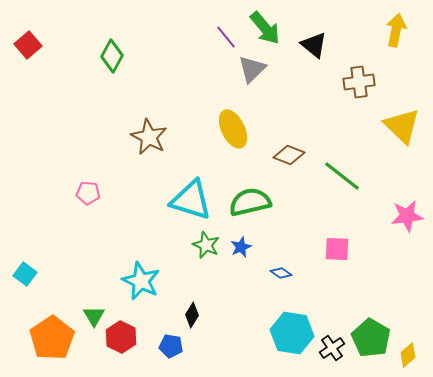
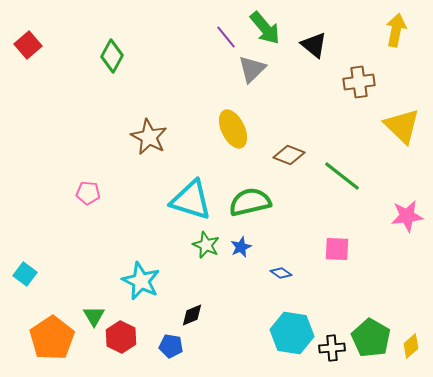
black diamond: rotated 35 degrees clockwise
black cross: rotated 30 degrees clockwise
yellow diamond: moved 3 px right, 9 px up
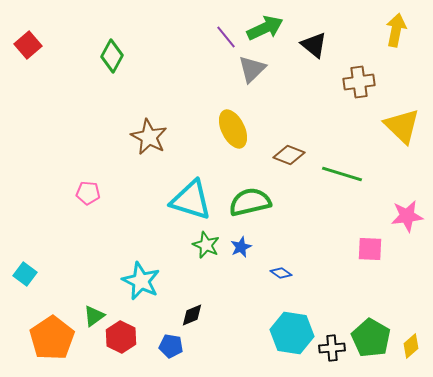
green arrow: rotated 75 degrees counterclockwise
green line: moved 2 px up; rotated 21 degrees counterclockwise
pink square: moved 33 px right
green triangle: rotated 25 degrees clockwise
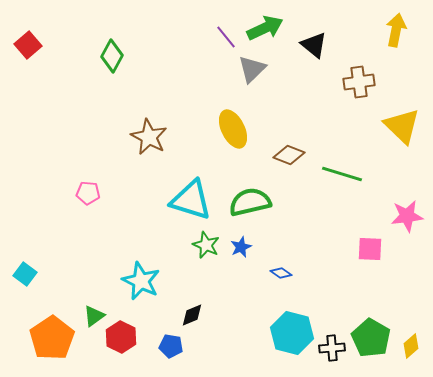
cyan hexagon: rotated 6 degrees clockwise
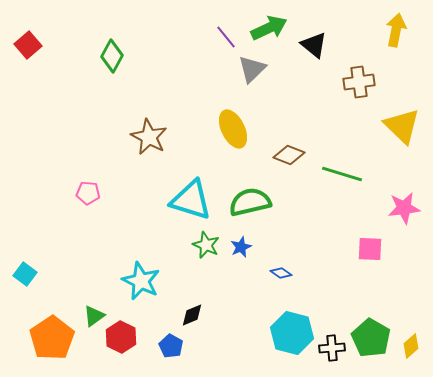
green arrow: moved 4 px right
pink star: moved 3 px left, 8 px up
blue pentagon: rotated 20 degrees clockwise
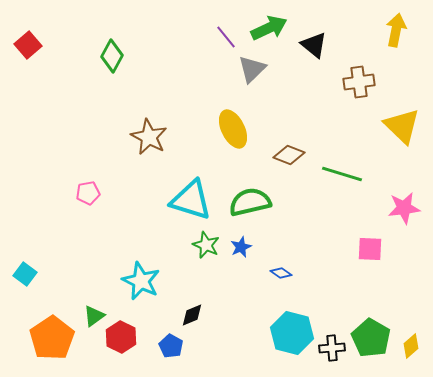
pink pentagon: rotated 15 degrees counterclockwise
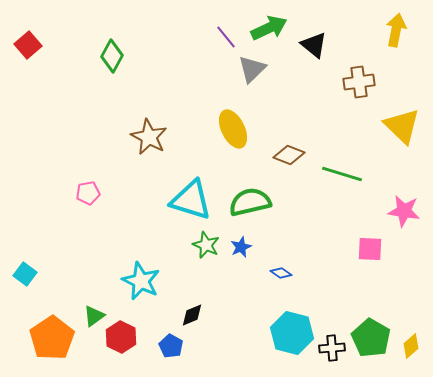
pink star: moved 3 px down; rotated 16 degrees clockwise
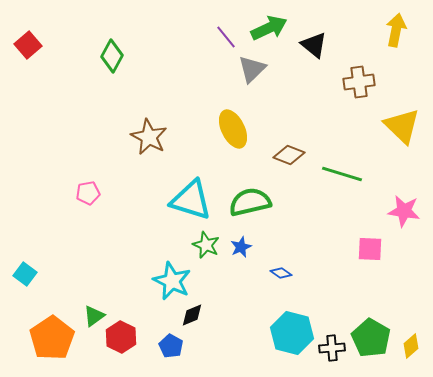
cyan star: moved 31 px right
